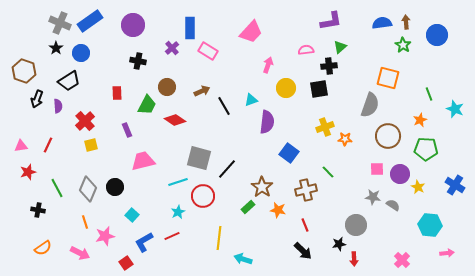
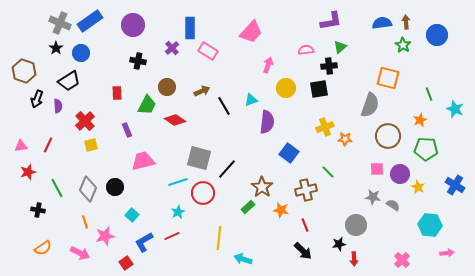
red circle at (203, 196): moved 3 px up
orange star at (278, 210): moved 3 px right
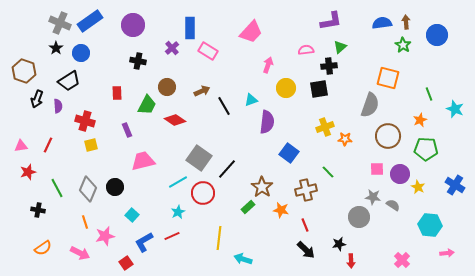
red cross at (85, 121): rotated 30 degrees counterclockwise
gray square at (199, 158): rotated 20 degrees clockwise
cyan line at (178, 182): rotated 12 degrees counterclockwise
gray circle at (356, 225): moved 3 px right, 8 px up
black arrow at (303, 251): moved 3 px right, 1 px up
red arrow at (354, 259): moved 3 px left, 2 px down
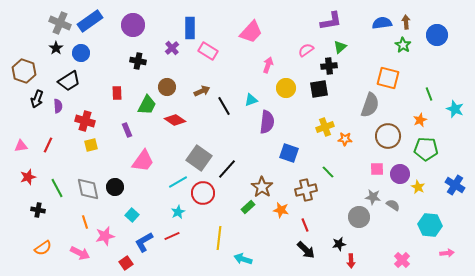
pink semicircle at (306, 50): rotated 28 degrees counterclockwise
blue square at (289, 153): rotated 18 degrees counterclockwise
pink trapezoid at (143, 161): rotated 140 degrees clockwise
red star at (28, 172): moved 5 px down
gray diamond at (88, 189): rotated 35 degrees counterclockwise
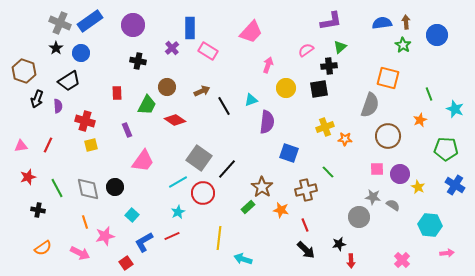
green pentagon at (426, 149): moved 20 px right
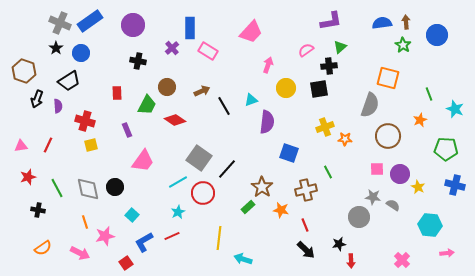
green line at (328, 172): rotated 16 degrees clockwise
blue cross at (455, 185): rotated 18 degrees counterclockwise
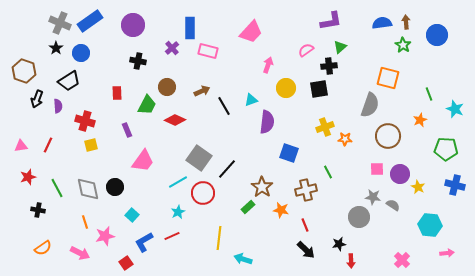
pink rectangle at (208, 51): rotated 18 degrees counterclockwise
red diamond at (175, 120): rotated 10 degrees counterclockwise
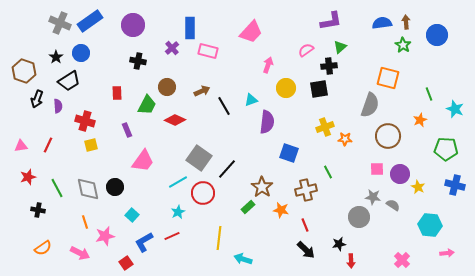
black star at (56, 48): moved 9 px down
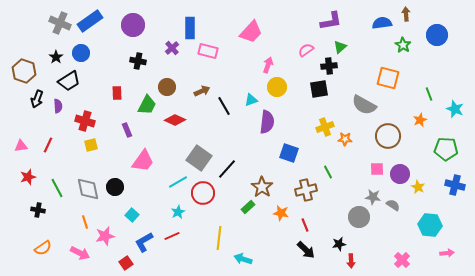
brown arrow at (406, 22): moved 8 px up
yellow circle at (286, 88): moved 9 px left, 1 px up
gray semicircle at (370, 105): moved 6 px left; rotated 100 degrees clockwise
orange star at (281, 210): moved 3 px down
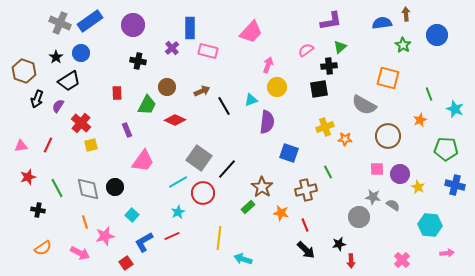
purple semicircle at (58, 106): rotated 144 degrees counterclockwise
red cross at (85, 121): moved 4 px left, 2 px down; rotated 24 degrees clockwise
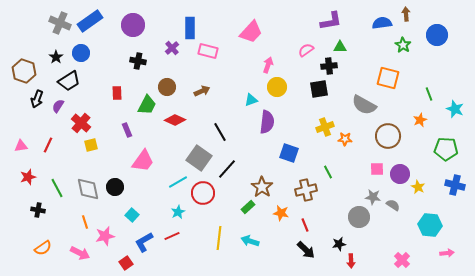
green triangle at (340, 47): rotated 40 degrees clockwise
black line at (224, 106): moved 4 px left, 26 px down
cyan arrow at (243, 259): moved 7 px right, 18 px up
